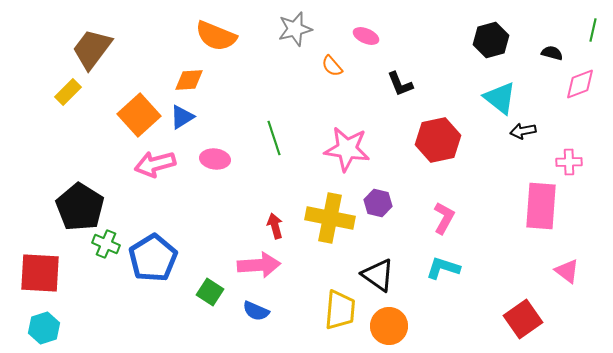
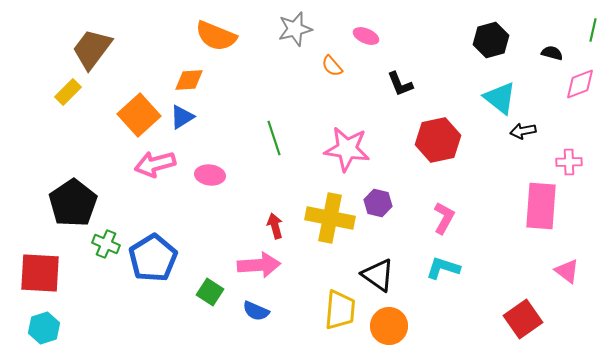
pink ellipse at (215, 159): moved 5 px left, 16 px down
black pentagon at (80, 207): moved 7 px left, 4 px up; rotated 6 degrees clockwise
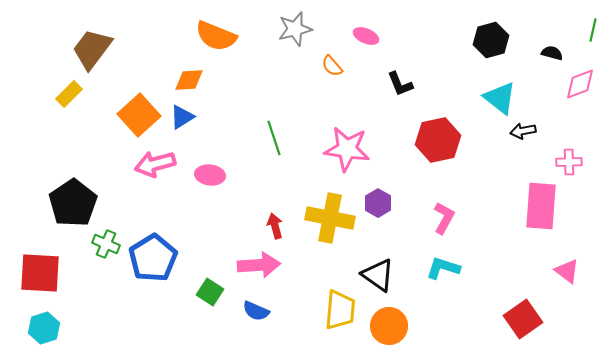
yellow rectangle at (68, 92): moved 1 px right, 2 px down
purple hexagon at (378, 203): rotated 16 degrees clockwise
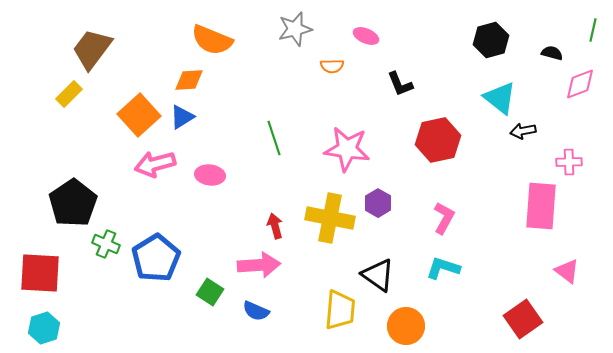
orange semicircle at (216, 36): moved 4 px left, 4 px down
orange semicircle at (332, 66): rotated 50 degrees counterclockwise
blue pentagon at (153, 258): moved 3 px right
orange circle at (389, 326): moved 17 px right
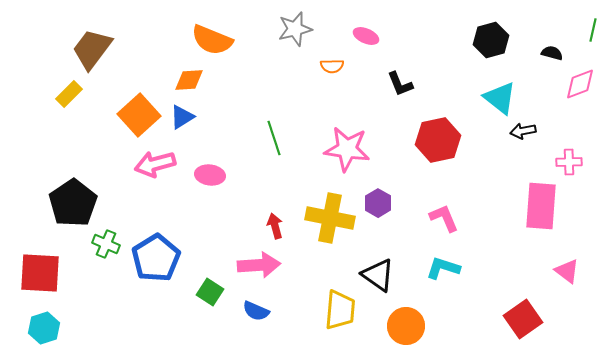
pink L-shape at (444, 218): rotated 52 degrees counterclockwise
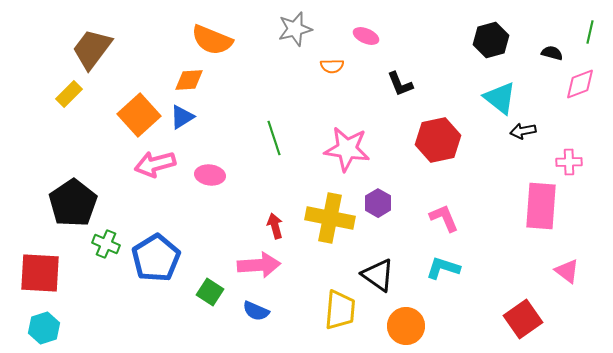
green line at (593, 30): moved 3 px left, 2 px down
